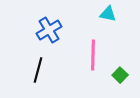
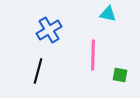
black line: moved 1 px down
green square: rotated 35 degrees counterclockwise
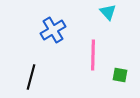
cyan triangle: moved 2 px up; rotated 36 degrees clockwise
blue cross: moved 4 px right
black line: moved 7 px left, 6 px down
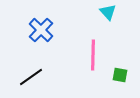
blue cross: moved 12 px left; rotated 15 degrees counterclockwise
black line: rotated 40 degrees clockwise
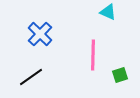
cyan triangle: rotated 24 degrees counterclockwise
blue cross: moved 1 px left, 4 px down
green square: rotated 28 degrees counterclockwise
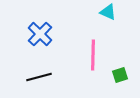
black line: moved 8 px right; rotated 20 degrees clockwise
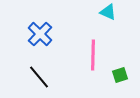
black line: rotated 65 degrees clockwise
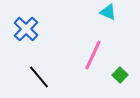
blue cross: moved 14 px left, 5 px up
pink line: rotated 24 degrees clockwise
green square: rotated 28 degrees counterclockwise
